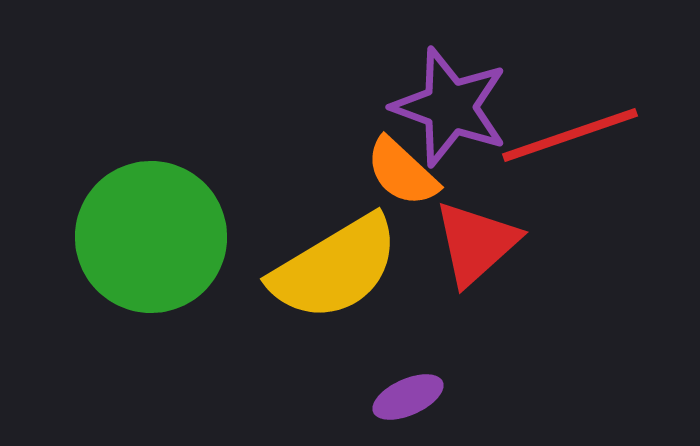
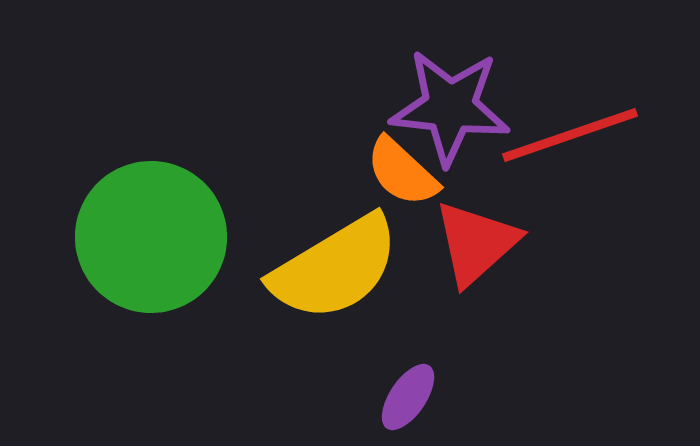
purple star: rotated 14 degrees counterclockwise
purple ellipse: rotated 32 degrees counterclockwise
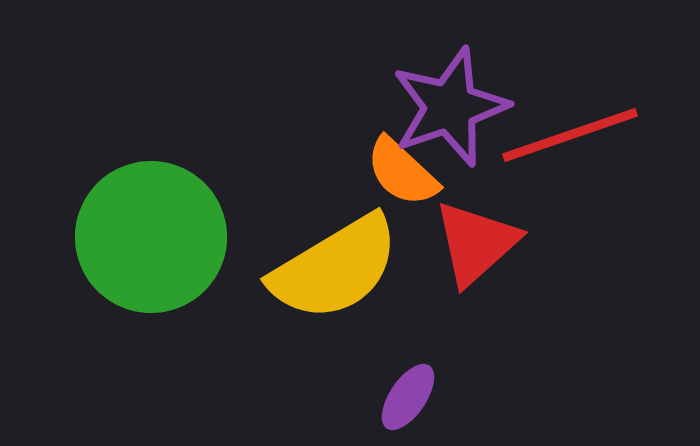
purple star: rotated 25 degrees counterclockwise
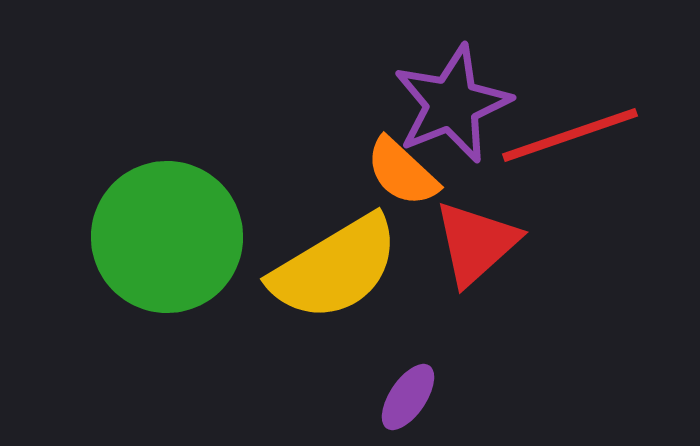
purple star: moved 2 px right, 3 px up; rotated 3 degrees counterclockwise
green circle: moved 16 px right
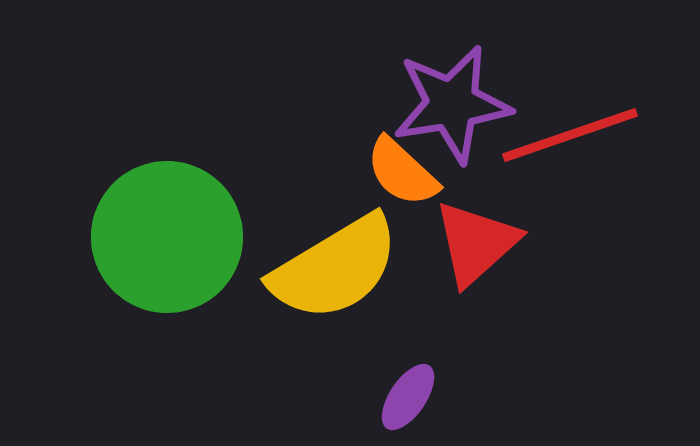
purple star: rotated 13 degrees clockwise
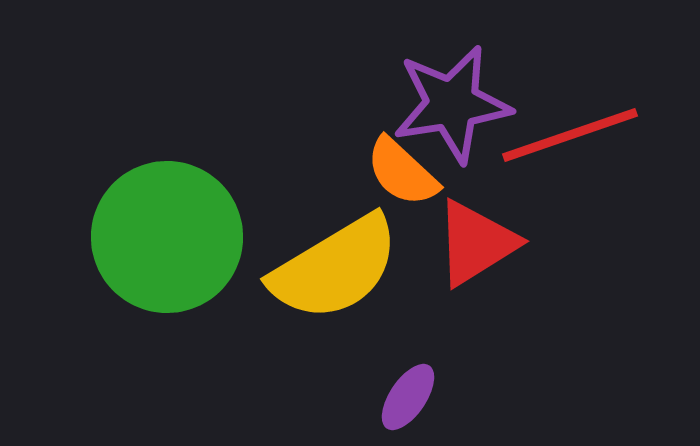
red triangle: rotated 10 degrees clockwise
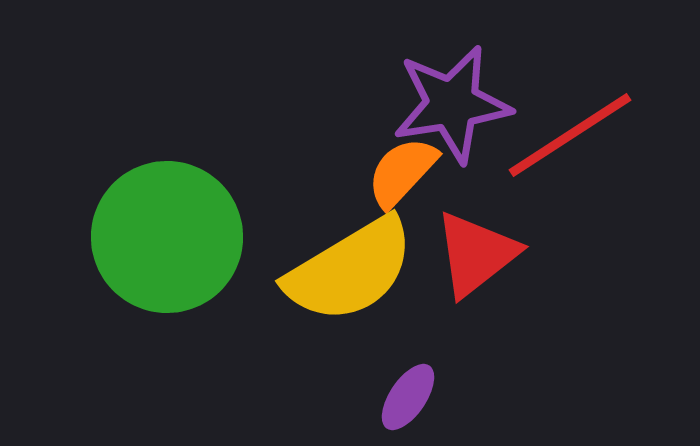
red line: rotated 14 degrees counterclockwise
orange semicircle: rotated 90 degrees clockwise
red triangle: moved 11 px down; rotated 6 degrees counterclockwise
yellow semicircle: moved 15 px right, 2 px down
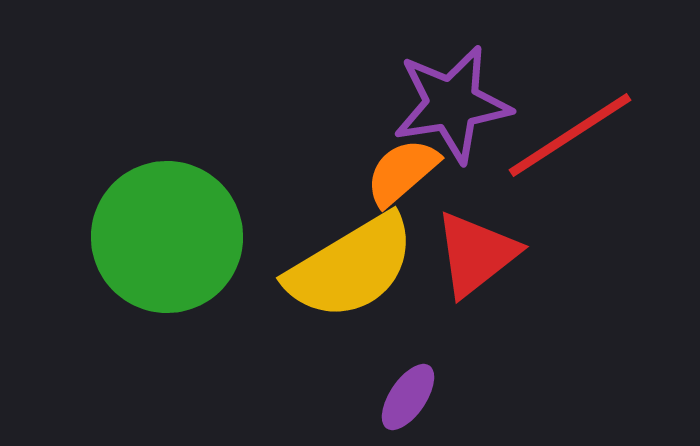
orange semicircle: rotated 6 degrees clockwise
yellow semicircle: moved 1 px right, 3 px up
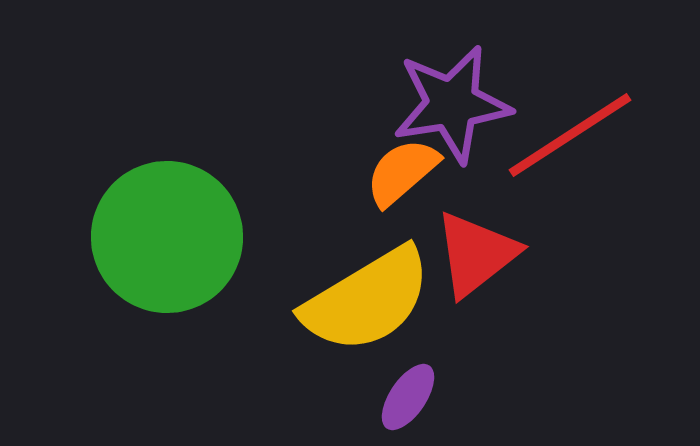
yellow semicircle: moved 16 px right, 33 px down
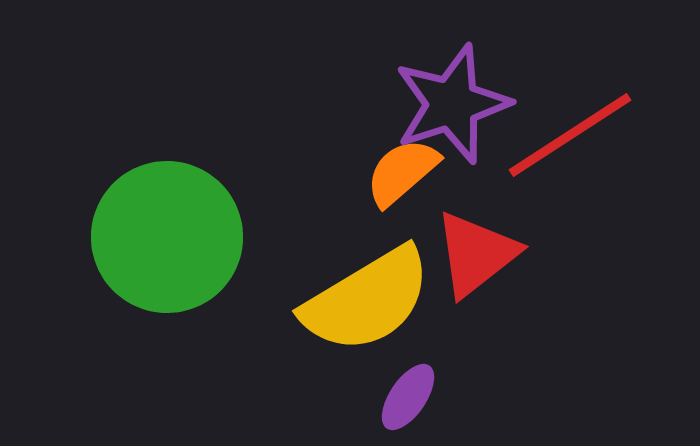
purple star: rotated 9 degrees counterclockwise
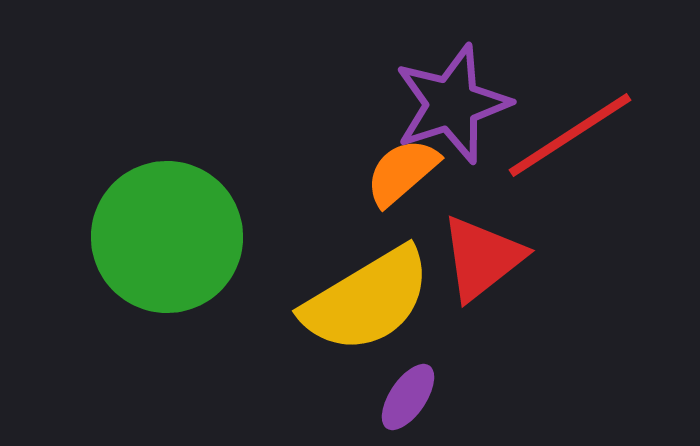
red triangle: moved 6 px right, 4 px down
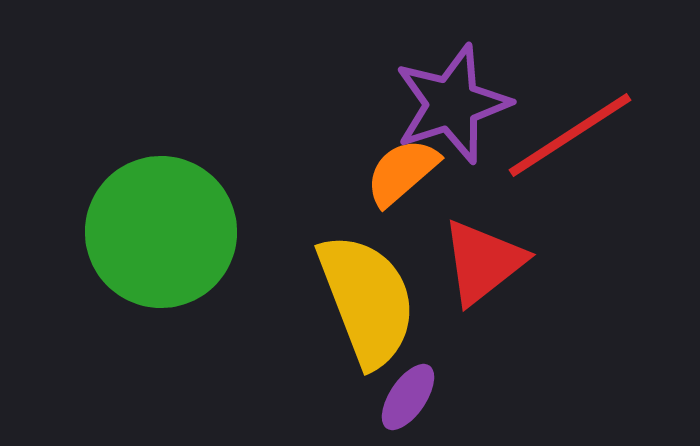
green circle: moved 6 px left, 5 px up
red triangle: moved 1 px right, 4 px down
yellow semicircle: rotated 80 degrees counterclockwise
